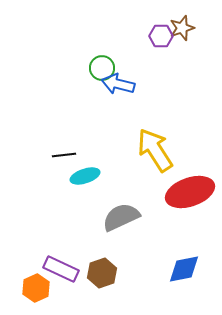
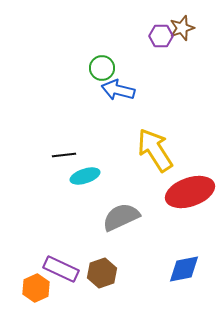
blue arrow: moved 6 px down
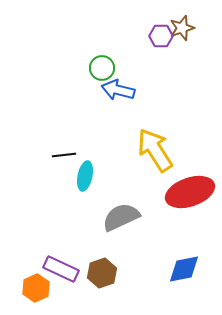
cyan ellipse: rotated 60 degrees counterclockwise
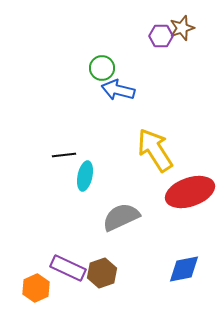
purple rectangle: moved 7 px right, 1 px up
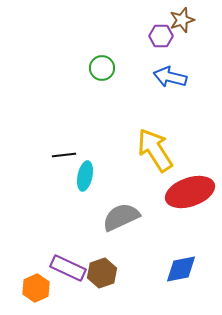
brown star: moved 8 px up
blue arrow: moved 52 px right, 13 px up
blue diamond: moved 3 px left
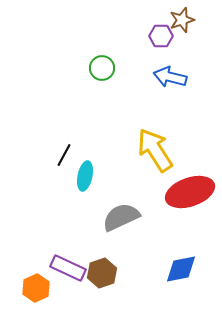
black line: rotated 55 degrees counterclockwise
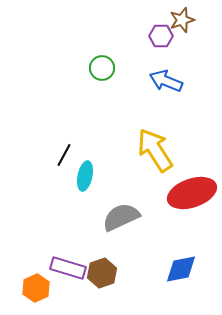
blue arrow: moved 4 px left, 4 px down; rotated 8 degrees clockwise
red ellipse: moved 2 px right, 1 px down
purple rectangle: rotated 8 degrees counterclockwise
